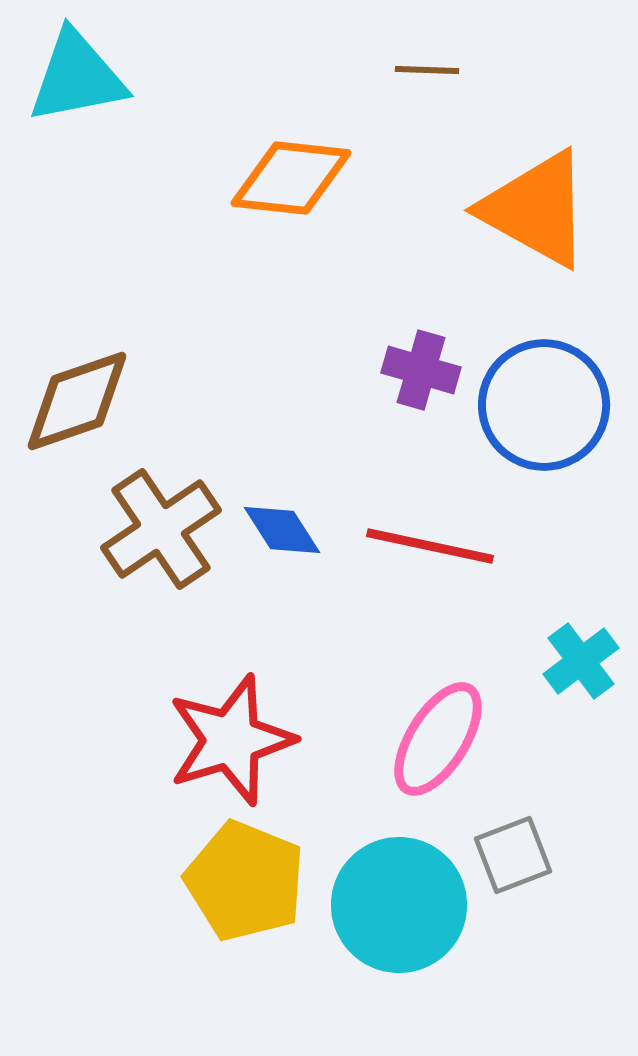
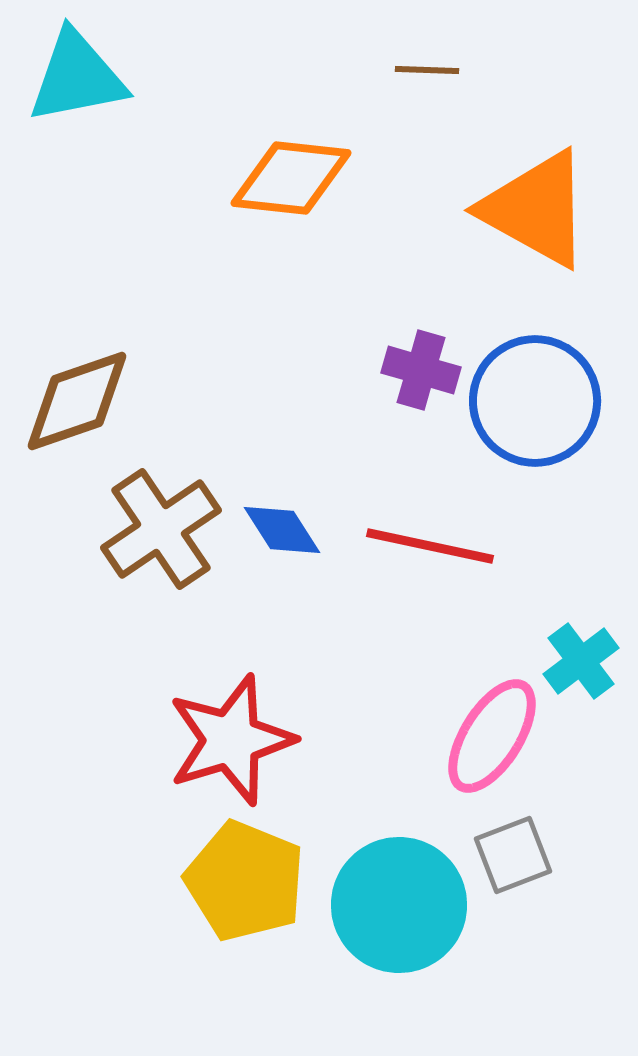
blue circle: moved 9 px left, 4 px up
pink ellipse: moved 54 px right, 3 px up
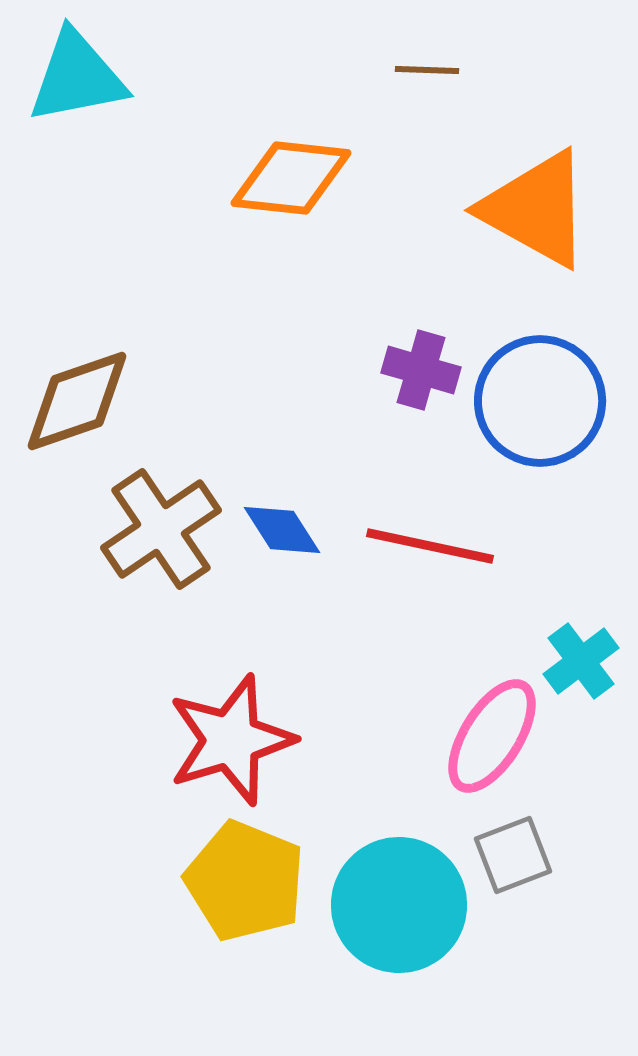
blue circle: moved 5 px right
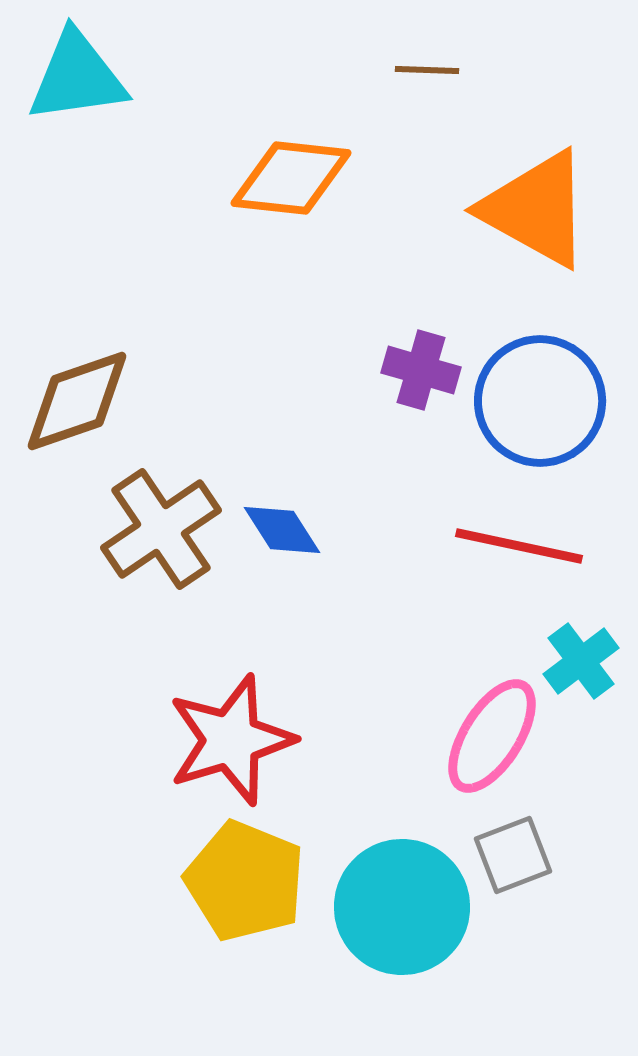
cyan triangle: rotated 3 degrees clockwise
red line: moved 89 px right
cyan circle: moved 3 px right, 2 px down
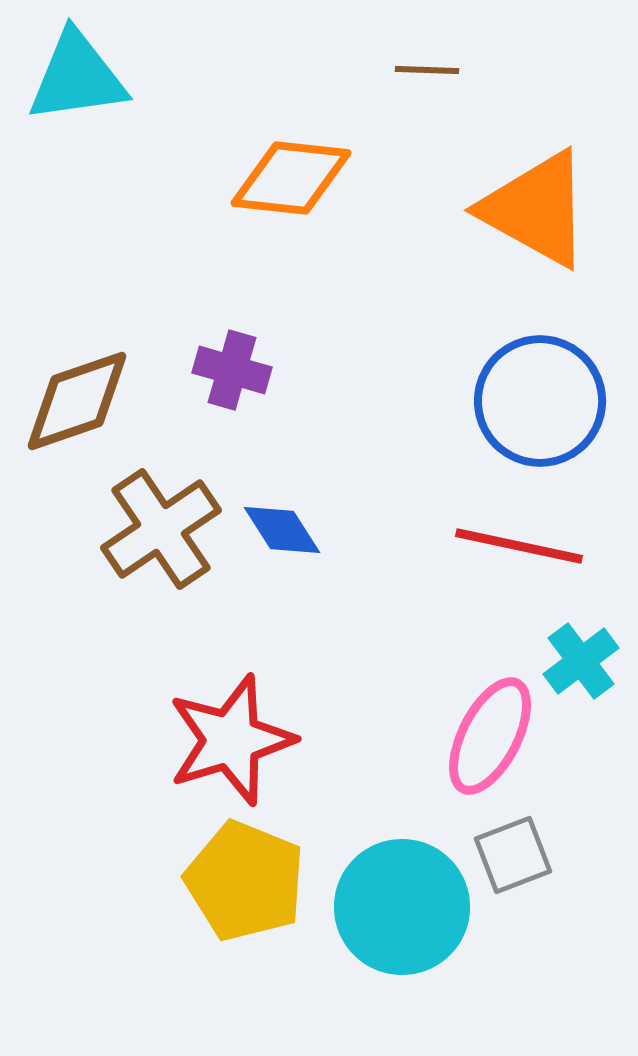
purple cross: moved 189 px left
pink ellipse: moved 2 px left; rotated 5 degrees counterclockwise
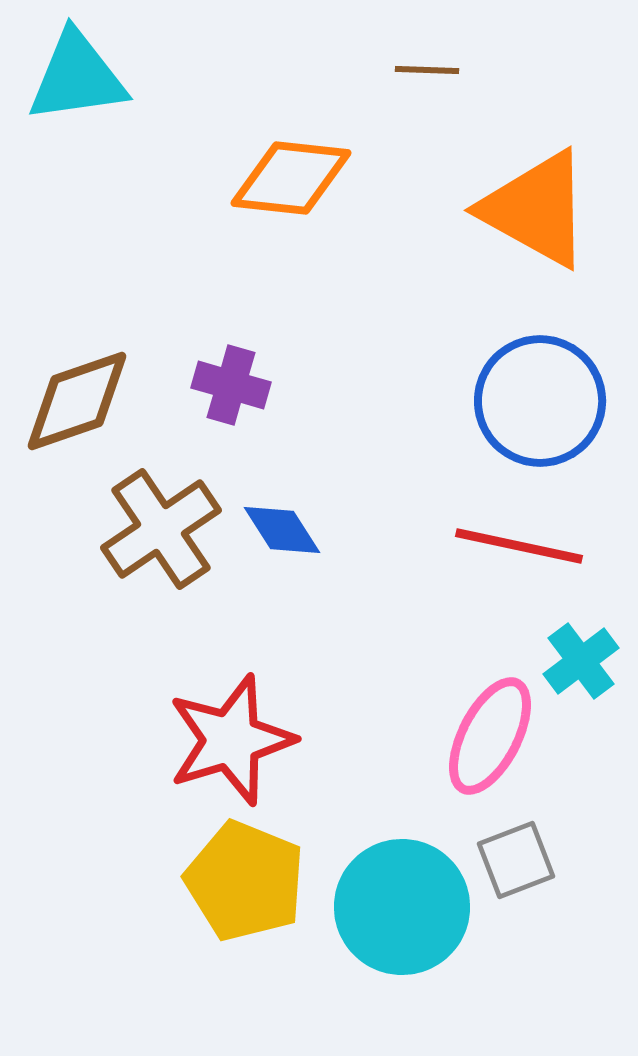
purple cross: moved 1 px left, 15 px down
gray square: moved 3 px right, 5 px down
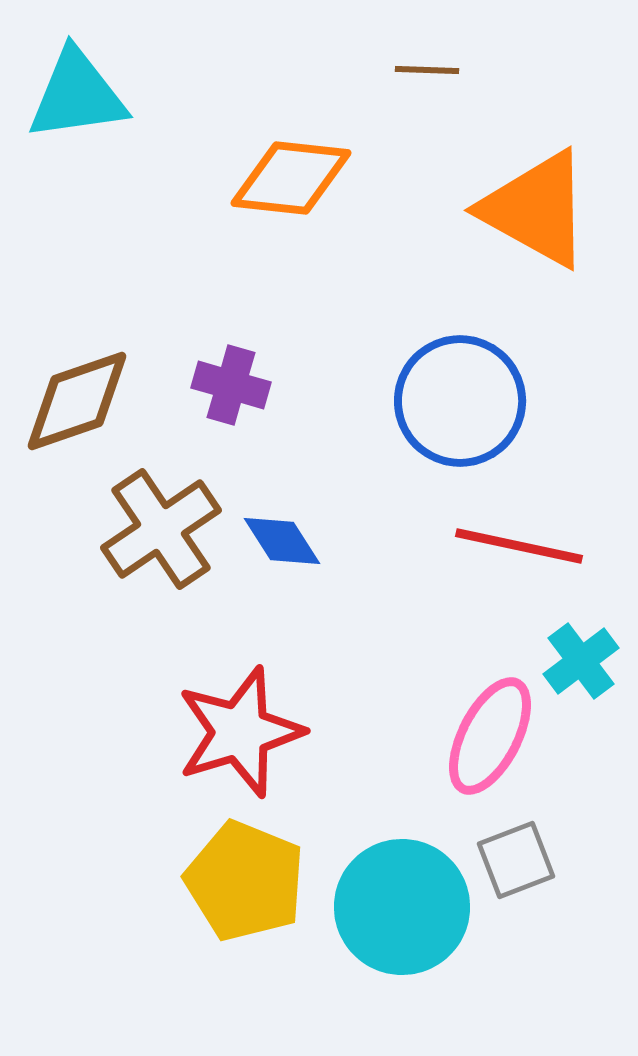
cyan triangle: moved 18 px down
blue circle: moved 80 px left
blue diamond: moved 11 px down
red star: moved 9 px right, 8 px up
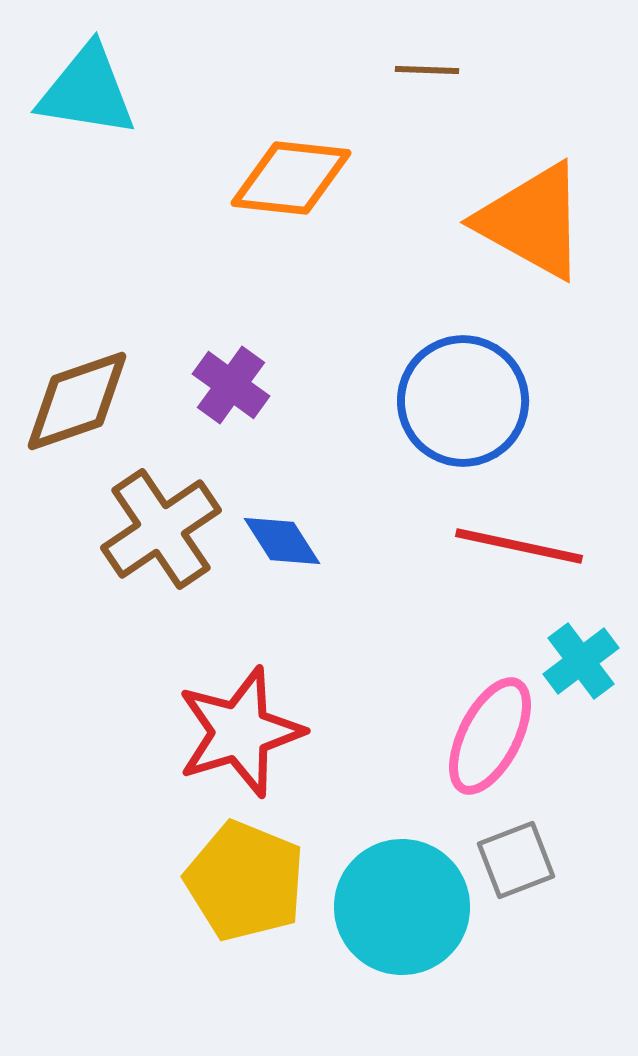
cyan triangle: moved 10 px right, 4 px up; rotated 17 degrees clockwise
orange triangle: moved 4 px left, 12 px down
purple cross: rotated 20 degrees clockwise
blue circle: moved 3 px right
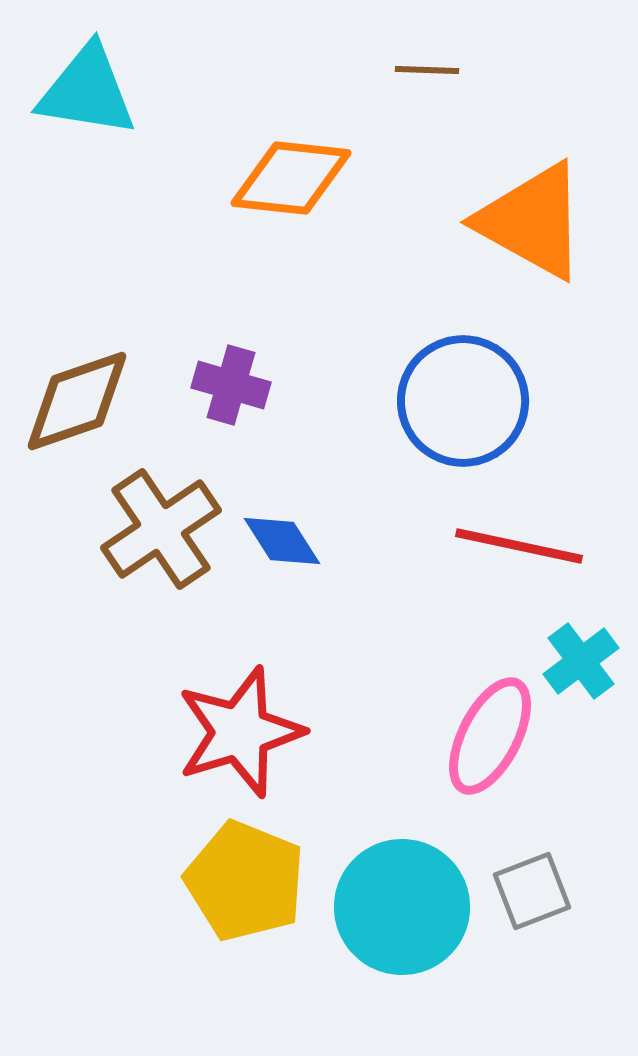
purple cross: rotated 20 degrees counterclockwise
gray square: moved 16 px right, 31 px down
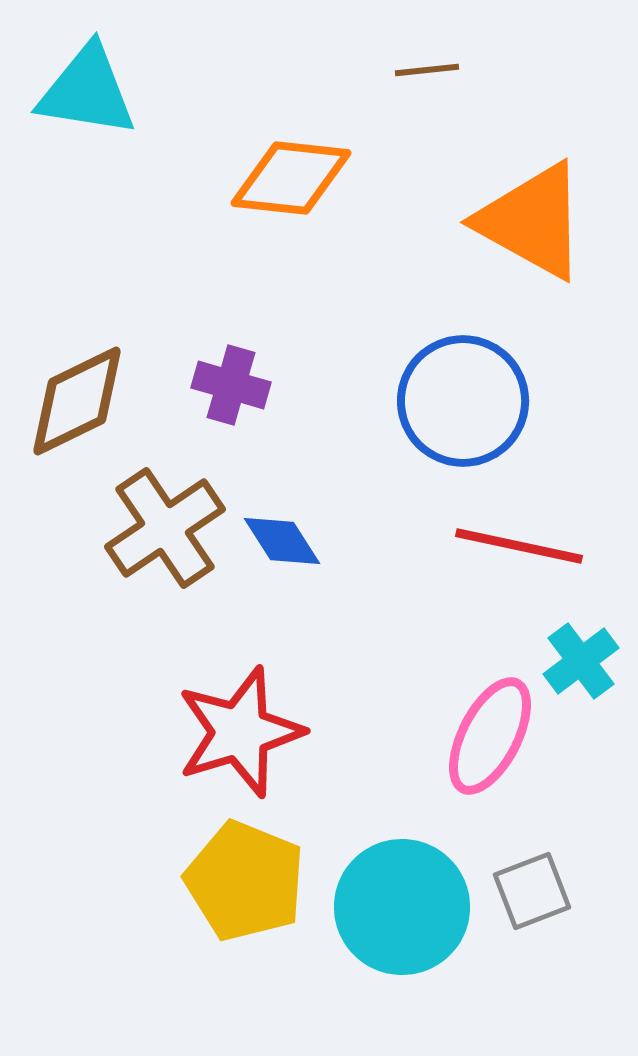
brown line: rotated 8 degrees counterclockwise
brown diamond: rotated 7 degrees counterclockwise
brown cross: moved 4 px right, 1 px up
